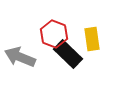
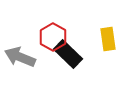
red hexagon: moved 1 px left, 3 px down; rotated 8 degrees clockwise
yellow rectangle: moved 16 px right
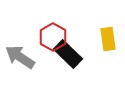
gray arrow: rotated 12 degrees clockwise
